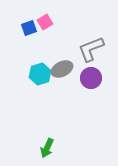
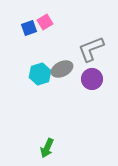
purple circle: moved 1 px right, 1 px down
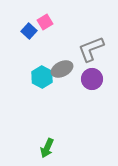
blue square: moved 3 px down; rotated 28 degrees counterclockwise
cyan hexagon: moved 2 px right, 3 px down; rotated 15 degrees counterclockwise
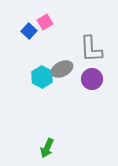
gray L-shape: rotated 72 degrees counterclockwise
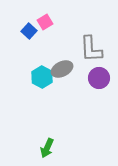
purple circle: moved 7 px right, 1 px up
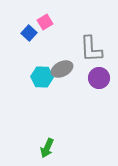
blue square: moved 2 px down
cyan hexagon: rotated 25 degrees counterclockwise
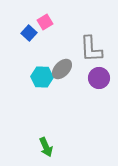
gray ellipse: rotated 20 degrees counterclockwise
green arrow: moved 1 px left, 1 px up; rotated 48 degrees counterclockwise
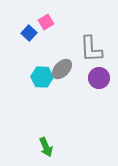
pink square: moved 1 px right
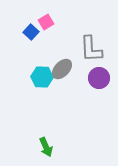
blue square: moved 2 px right, 1 px up
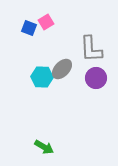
blue square: moved 2 px left, 4 px up; rotated 21 degrees counterclockwise
purple circle: moved 3 px left
green arrow: moved 2 px left; rotated 36 degrees counterclockwise
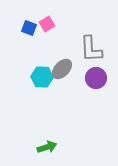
pink square: moved 1 px right, 2 px down
green arrow: moved 3 px right; rotated 48 degrees counterclockwise
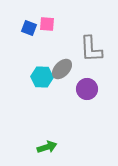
pink square: rotated 35 degrees clockwise
purple circle: moved 9 px left, 11 px down
